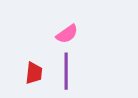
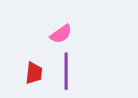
pink semicircle: moved 6 px left
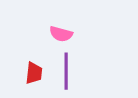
pink semicircle: rotated 50 degrees clockwise
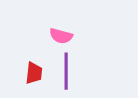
pink semicircle: moved 2 px down
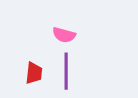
pink semicircle: moved 3 px right, 1 px up
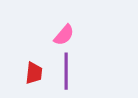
pink semicircle: rotated 65 degrees counterclockwise
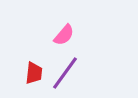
purple line: moved 1 px left, 2 px down; rotated 36 degrees clockwise
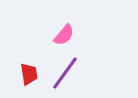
red trapezoid: moved 5 px left, 1 px down; rotated 15 degrees counterclockwise
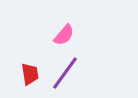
red trapezoid: moved 1 px right
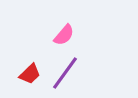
red trapezoid: rotated 55 degrees clockwise
